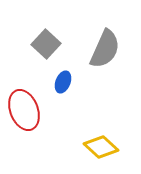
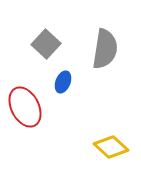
gray semicircle: rotated 15 degrees counterclockwise
red ellipse: moved 1 px right, 3 px up; rotated 6 degrees counterclockwise
yellow diamond: moved 10 px right
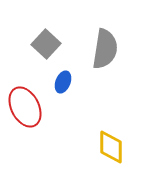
yellow diamond: rotated 48 degrees clockwise
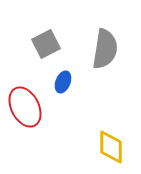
gray square: rotated 20 degrees clockwise
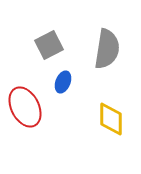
gray square: moved 3 px right, 1 px down
gray semicircle: moved 2 px right
yellow diamond: moved 28 px up
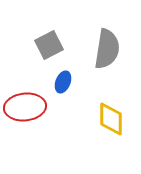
red ellipse: rotated 69 degrees counterclockwise
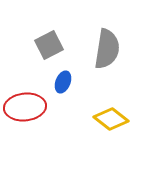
yellow diamond: rotated 52 degrees counterclockwise
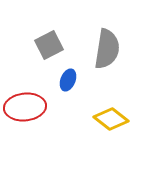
blue ellipse: moved 5 px right, 2 px up
